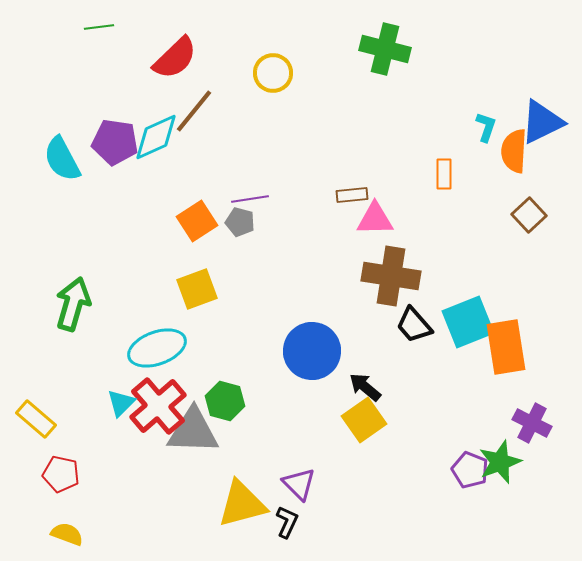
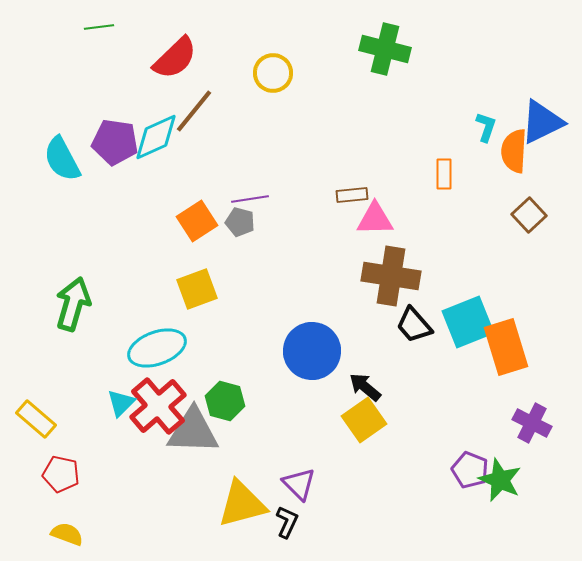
orange rectangle at (506, 347): rotated 8 degrees counterclockwise
green star at (500, 462): moved 18 px down; rotated 27 degrees counterclockwise
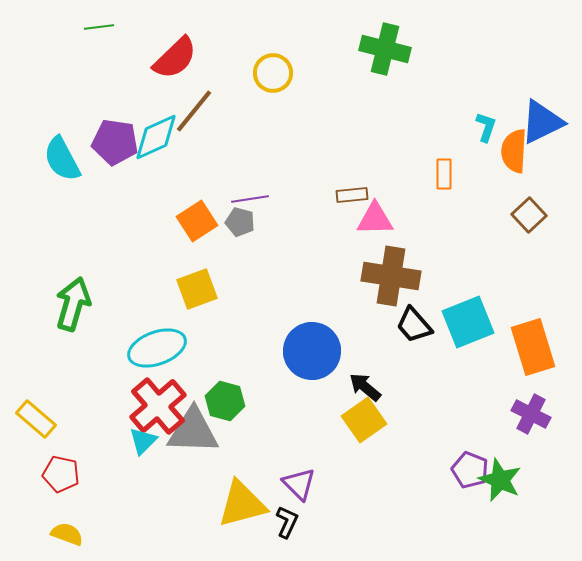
orange rectangle at (506, 347): moved 27 px right
cyan triangle at (121, 403): moved 22 px right, 38 px down
purple cross at (532, 423): moved 1 px left, 9 px up
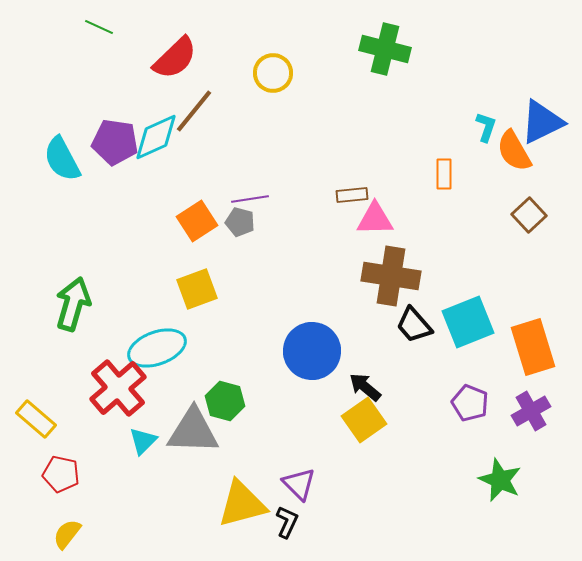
green line at (99, 27): rotated 32 degrees clockwise
orange semicircle at (514, 151): rotated 33 degrees counterclockwise
red cross at (158, 406): moved 40 px left, 18 px up
purple cross at (531, 414): moved 3 px up; rotated 33 degrees clockwise
purple pentagon at (470, 470): moved 67 px up
yellow semicircle at (67, 534): rotated 72 degrees counterclockwise
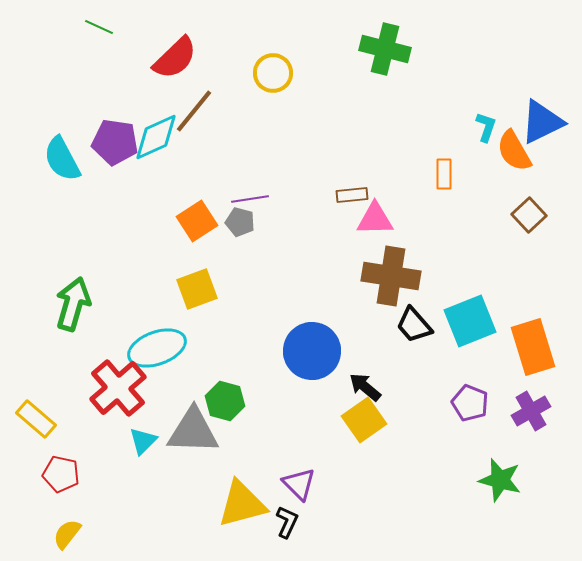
cyan square at (468, 322): moved 2 px right, 1 px up
green star at (500, 480): rotated 9 degrees counterclockwise
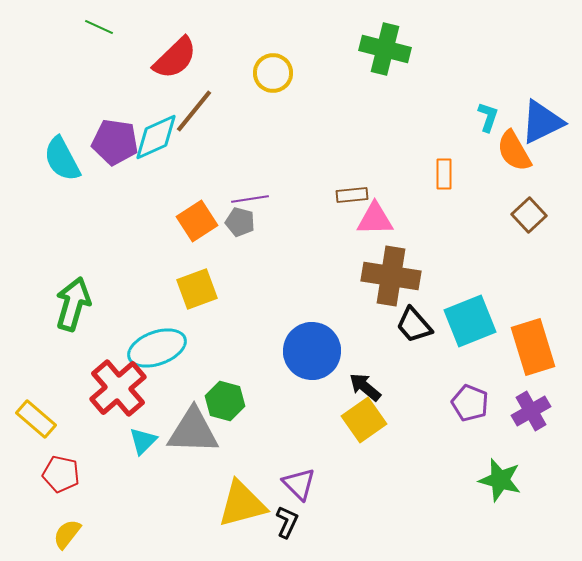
cyan L-shape at (486, 127): moved 2 px right, 10 px up
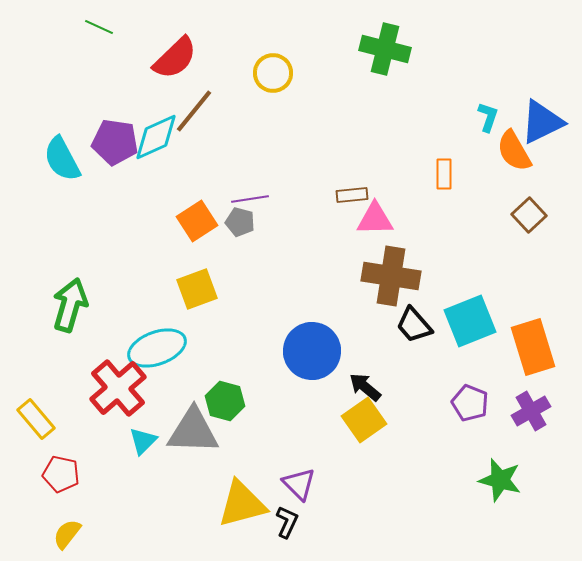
green arrow at (73, 304): moved 3 px left, 1 px down
yellow rectangle at (36, 419): rotated 9 degrees clockwise
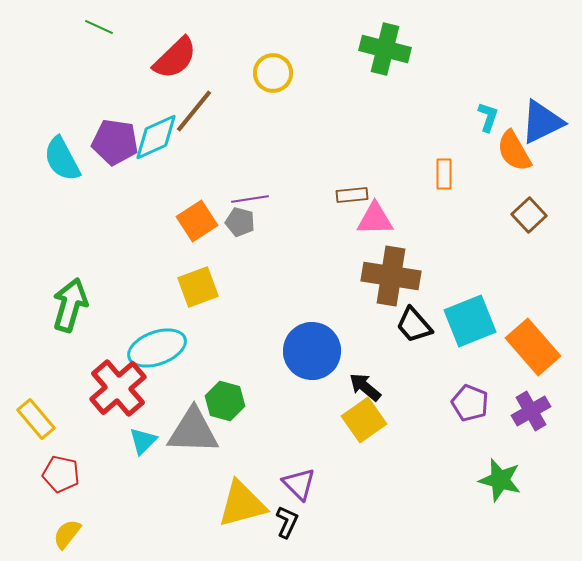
yellow square at (197, 289): moved 1 px right, 2 px up
orange rectangle at (533, 347): rotated 24 degrees counterclockwise
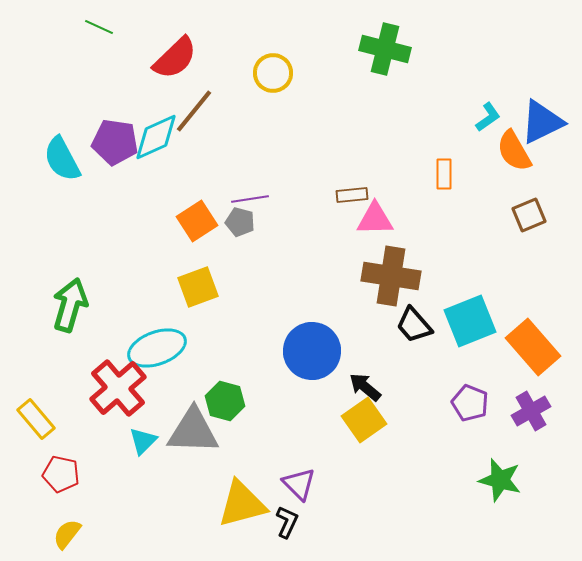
cyan L-shape at (488, 117): rotated 36 degrees clockwise
brown square at (529, 215): rotated 20 degrees clockwise
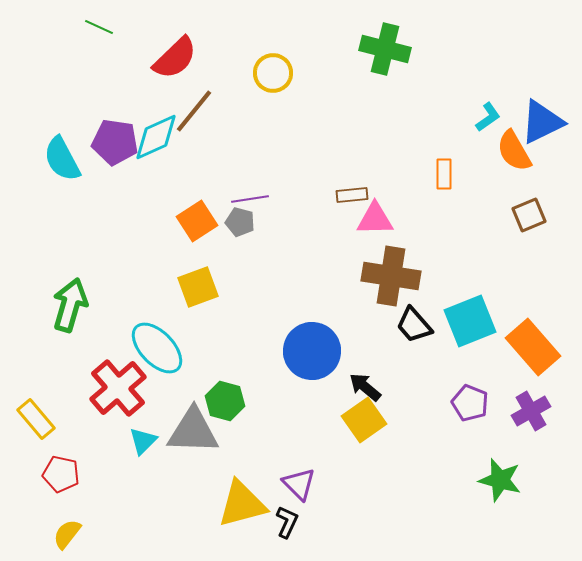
cyan ellipse at (157, 348): rotated 66 degrees clockwise
